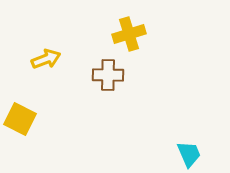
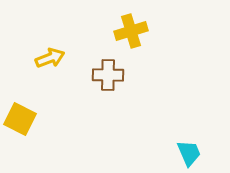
yellow cross: moved 2 px right, 3 px up
yellow arrow: moved 4 px right, 1 px up
cyan trapezoid: moved 1 px up
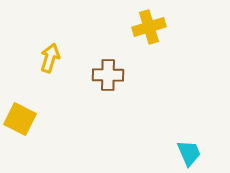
yellow cross: moved 18 px right, 4 px up
yellow arrow: rotated 52 degrees counterclockwise
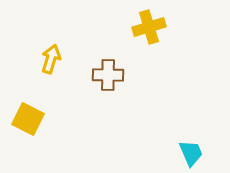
yellow arrow: moved 1 px right, 1 px down
yellow square: moved 8 px right
cyan trapezoid: moved 2 px right
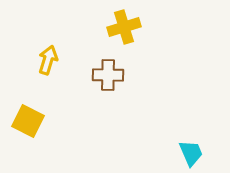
yellow cross: moved 25 px left
yellow arrow: moved 3 px left, 1 px down
yellow square: moved 2 px down
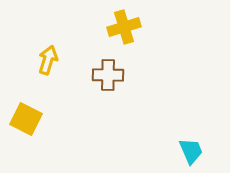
yellow square: moved 2 px left, 2 px up
cyan trapezoid: moved 2 px up
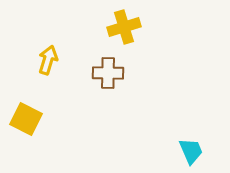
brown cross: moved 2 px up
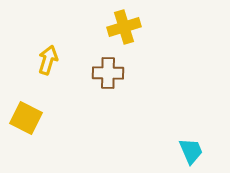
yellow square: moved 1 px up
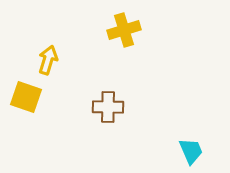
yellow cross: moved 3 px down
brown cross: moved 34 px down
yellow square: moved 21 px up; rotated 8 degrees counterclockwise
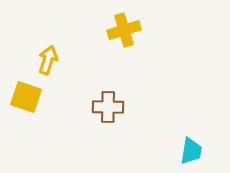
cyan trapezoid: rotated 32 degrees clockwise
